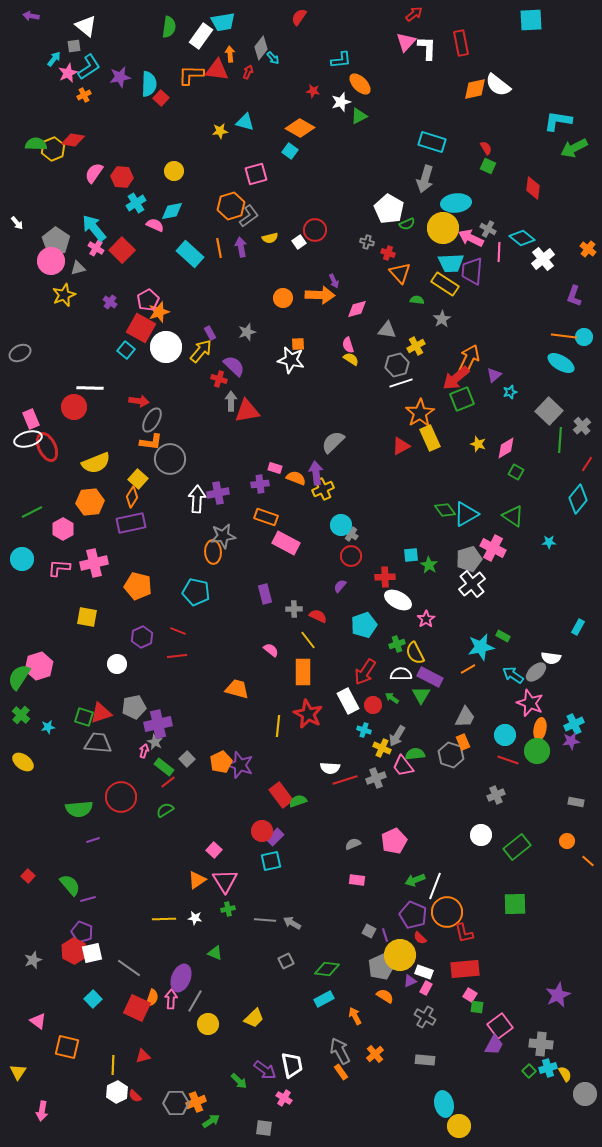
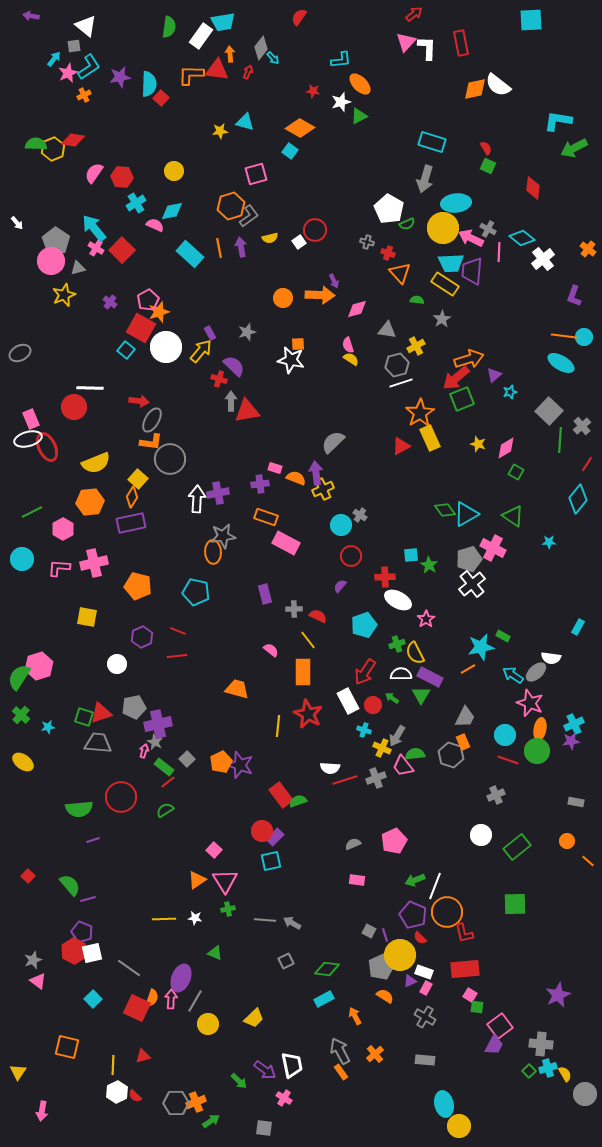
orange arrow at (469, 359): rotated 48 degrees clockwise
gray cross at (351, 534): moved 9 px right, 19 px up
pink triangle at (38, 1021): moved 40 px up
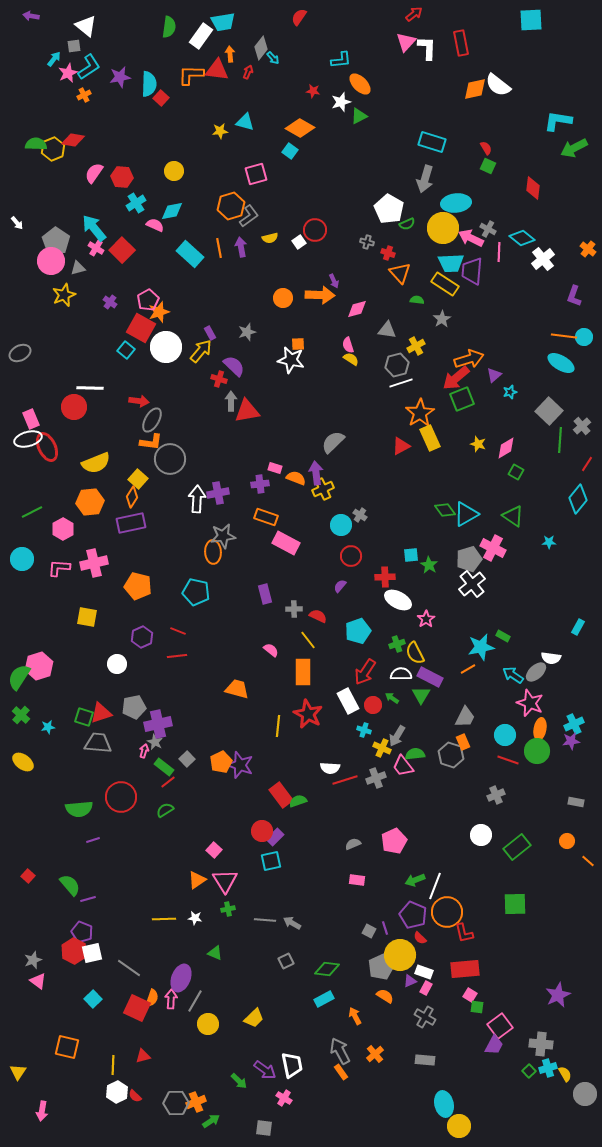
cyan pentagon at (364, 625): moved 6 px left, 6 px down
purple line at (385, 935): moved 7 px up
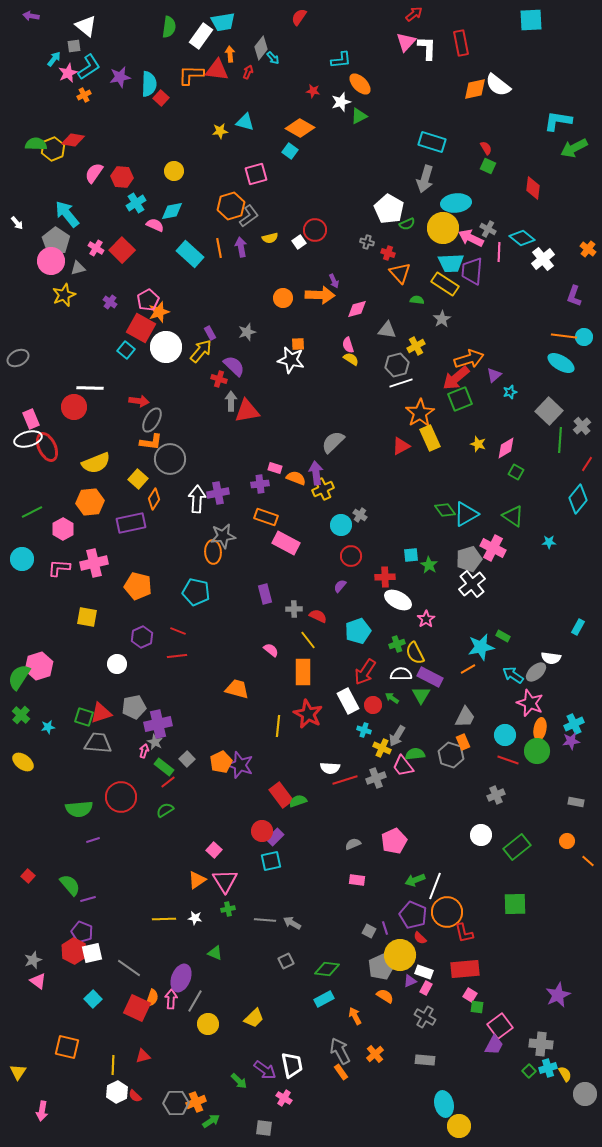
cyan arrow at (94, 228): moved 27 px left, 14 px up
gray ellipse at (20, 353): moved 2 px left, 5 px down
green square at (462, 399): moved 2 px left
orange diamond at (132, 497): moved 22 px right, 2 px down
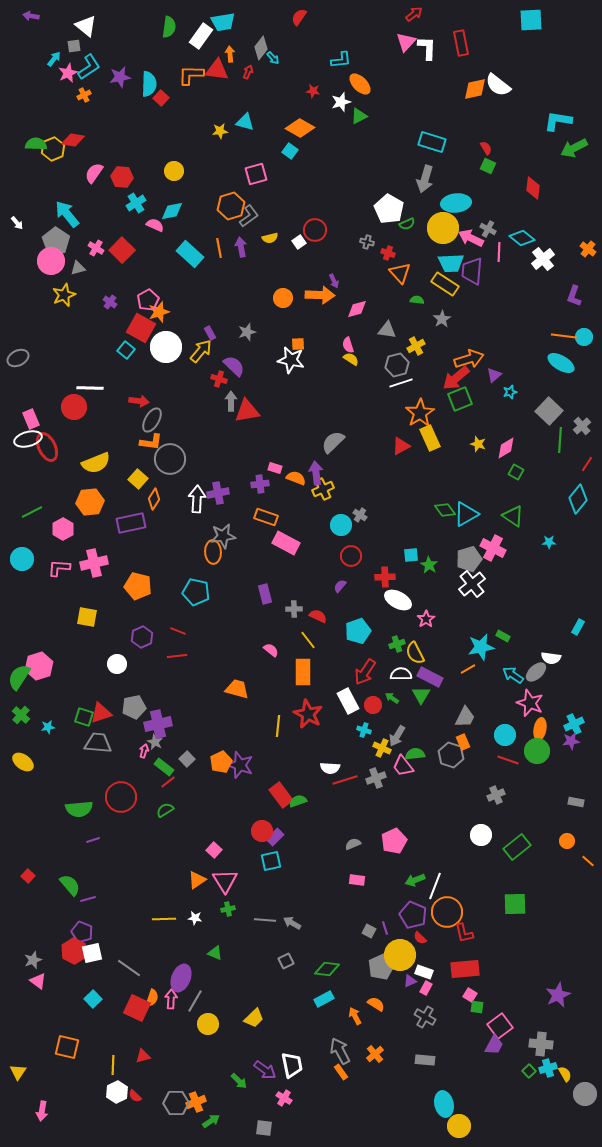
orange semicircle at (385, 996): moved 9 px left, 8 px down
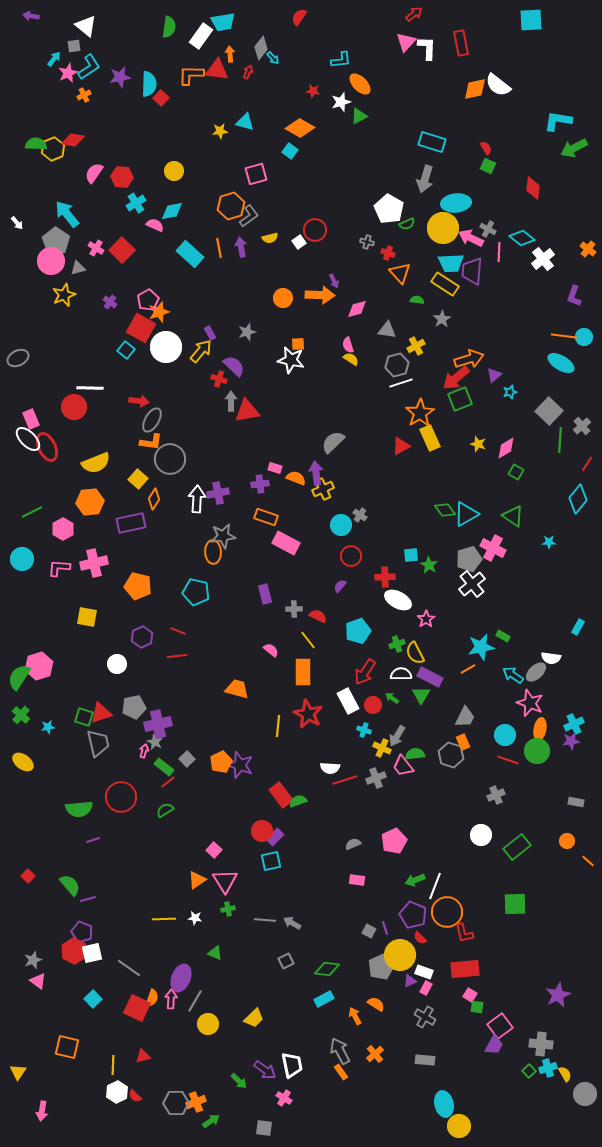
white ellipse at (28, 439): rotated 60 degrees clockwise
gray trapezoid at (98, 743): rotated 72 degrees clockwise
